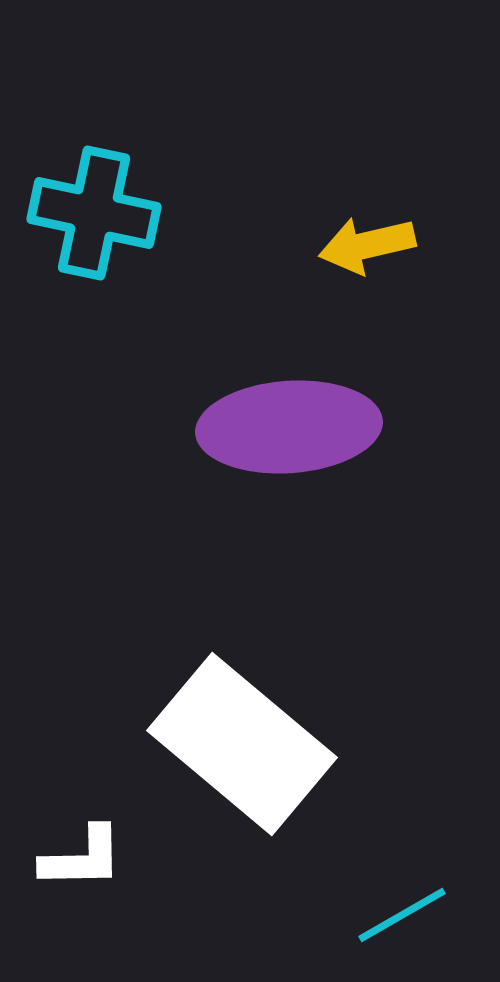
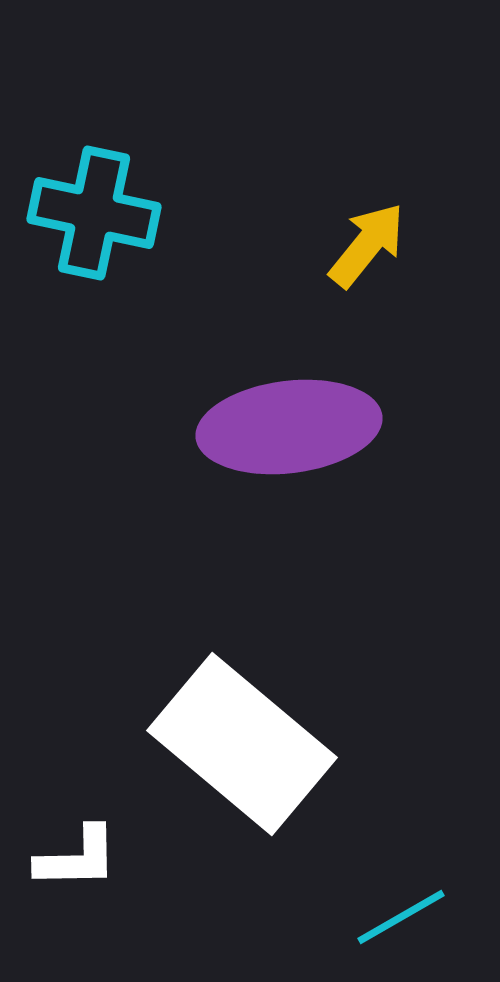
yellow arrow: rotated 142 degrees clockwise
purple ellipse: rotated 3 degrees counterclockwise
white L-shape: moved 5 px left
cyan line: moved 1 px left, 2 px down
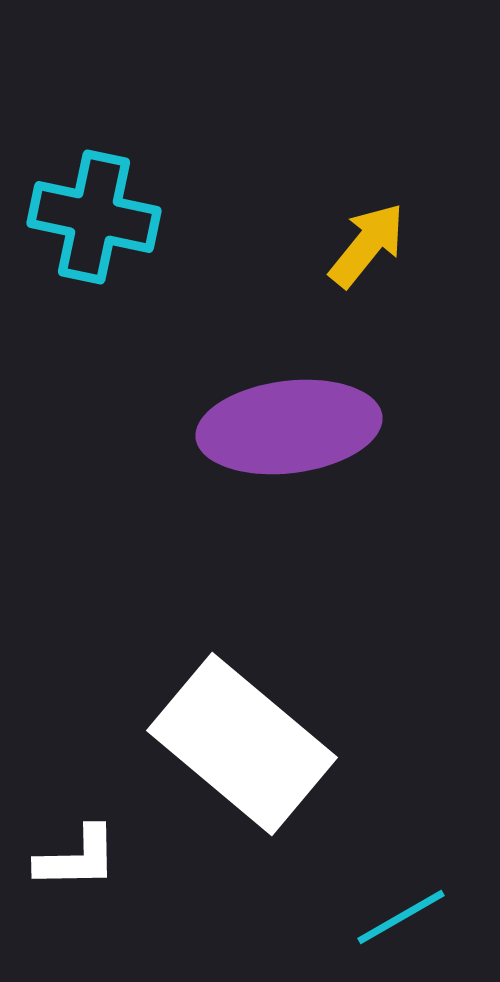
cyan cross: moved 4 px down
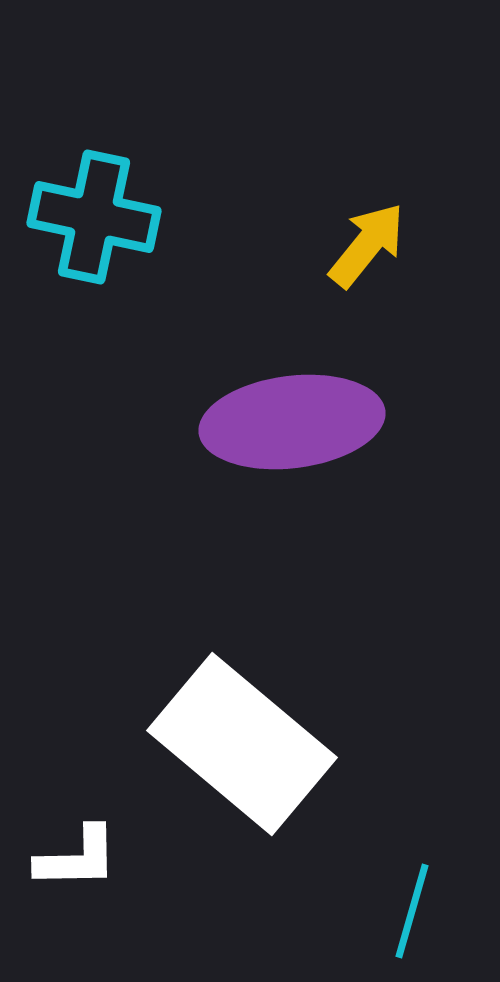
purple ellipse: moved 3 px right, 5 px up
cyan line: moved 11 px right, 6 px up; rotated 44 degrees counterclockwise
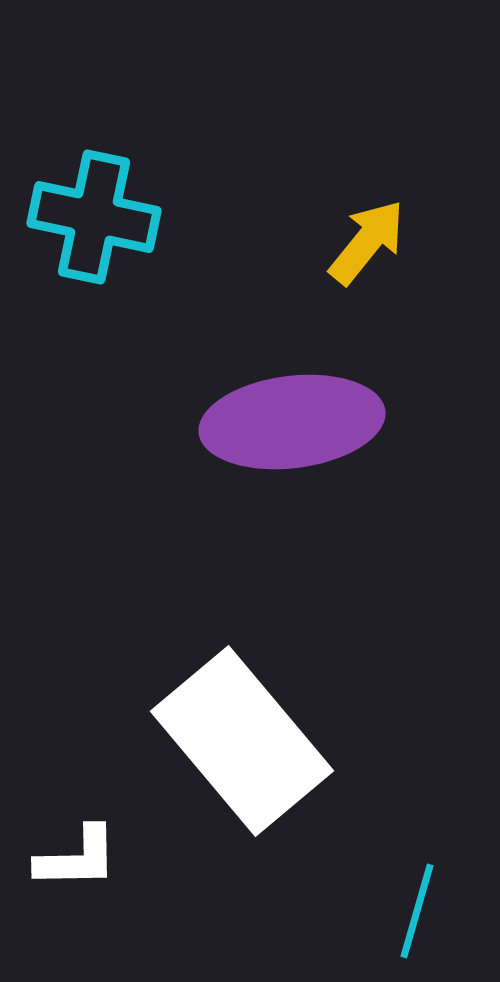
yellow arrow: moved 3 px up
white rectangle: moved 3 px up; rotated 10 degrees clockwise
cyan line: moved 5 px right
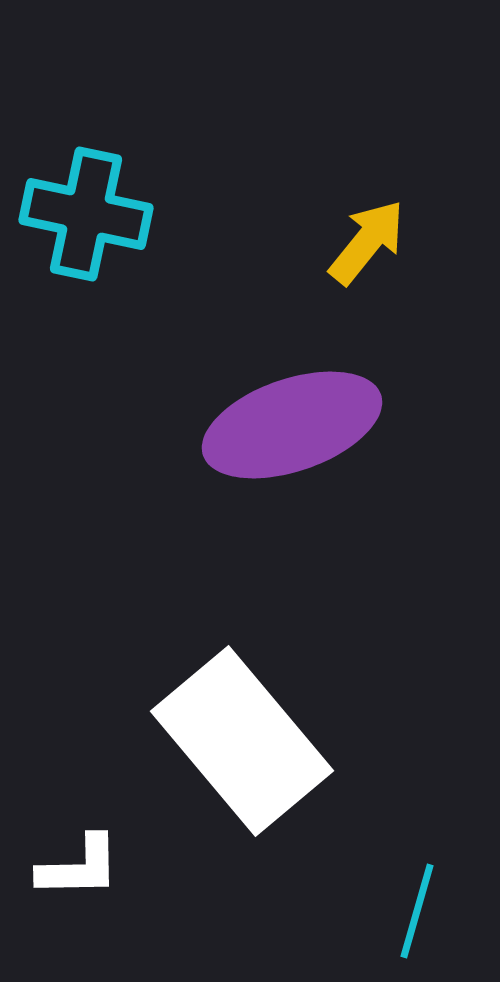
cyan cross: moved 8 px left, 3 px up
purple ellipse: moved 3 px down; rotated 12 degrees counterclockwise
white L-shape: moved 2 px right, 9 px down
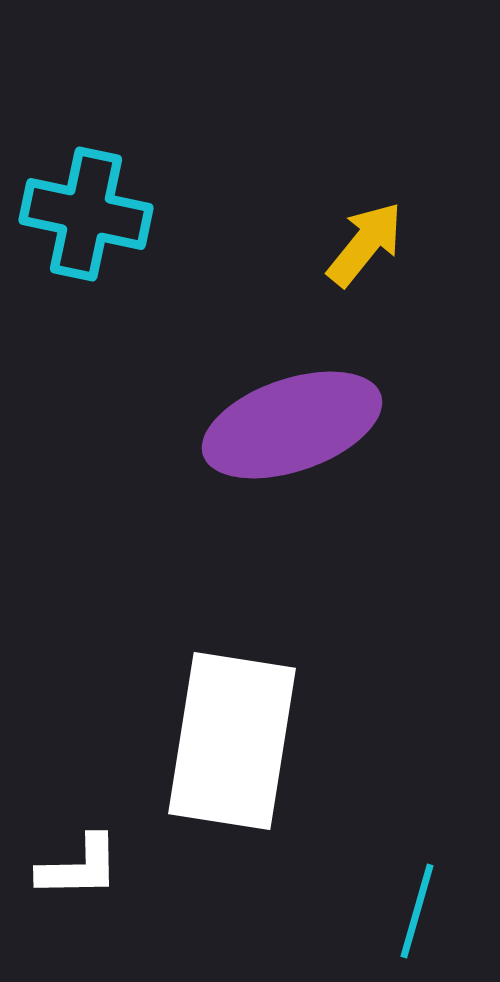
yellow arrow: moved 2 px left, 2 px down
white rectangle: moved 10 px left; rotated 49 degrees clockwise
